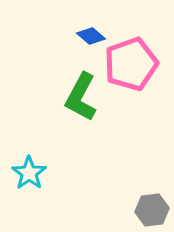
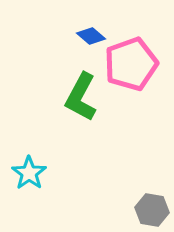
gray hexagon: rotated 16 degrees clockwise
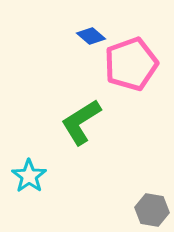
green L-shape: moved 25 px down; rotated 30 degrees clockwise
cyan star: moved 3 px down
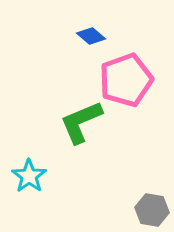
pink pentagon: moved 5 px left, 16 px down
green L-shape: rotated 9 degrees clockwise
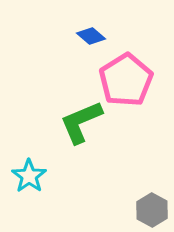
pink pentagon: rotated 12 degrees counterclockwise
gray hexagon: rotated 20 degrees clockwise
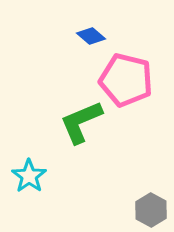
pink pentagon: rotated 26 degrees counterclockwise
gray hexagon: moved 1 px left
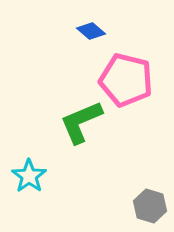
blue diamond: moved 5 px up
gray hexagon: moved 1 px left, 4 px up; rotated 12 degrees counterclockwise
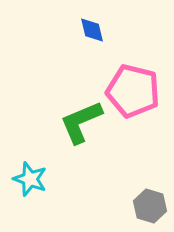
blue diamond: moved 1 px right, 1 px up; rotated 36 degrees clockwise
pink pentagon: moved 7 px right, 11 px down
cyan star: moved 1 px right, 3 px down; rotated 16 degrees counterclockwise
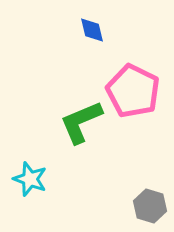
pink pentagon: rotated 12 degrees clockwise
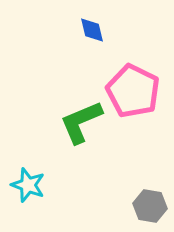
cyan star: moved 2 px left, 6 px down
gray hexagon: rotated 8 degrees counterclockwise
